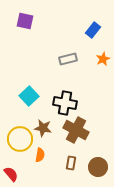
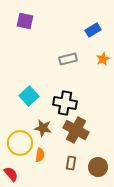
blue rectangle: rotated 21 degrees clockwise
yellow circle: moved 4 px down
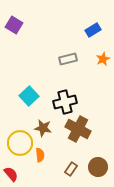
purple square: moved 11 px left, 4 px down; rotated 18 degrees clockwise
black cross: moved 1 px up; rotated 25 degrees counterclockwise
brown cross: moved 2 px right, 1 px up
orange semicircle: rotated 16 degrees counterclockwise
brown rectangle: moved 6 px down; rotated 24 degrees clockwise
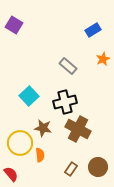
gray rectangle: moved 7 px down; rotated 54 degrees clockwise
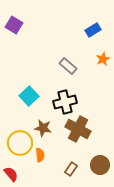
brown circle: moved 2 px right, 2 px up
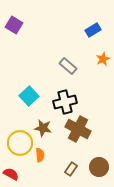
brown circle: moved 1 px left, 2 px down
red semicircle: rotated 21 degrees counterclockwise
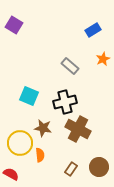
gray rectangle: moved 2 px right
cyan square: rotated 24 degrees counterclockwise
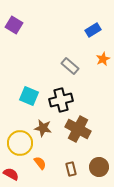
black cross: moved 4 px left, 2 px up
orange semicircle: moved 8 px down; rotated 32 degrees counterclockwise
brown rectangle: rotated 48 degrees counterclockwise
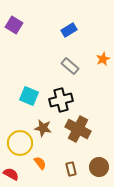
blue rectangle: moved 24 px left
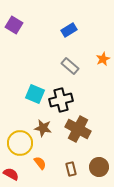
cyan square: moved 6 px right, 2 px up
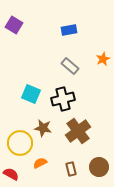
blue rectangle: rotated 21 degrees clockwise
cyan square: moved 4 px left
black cross: moved 2 px right, 1 px up
brown cross: moved 2 px down; rotated 25 degrees clockwise
orange semicircle: rotated 80 degrees counterclockwise
